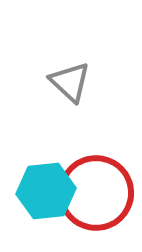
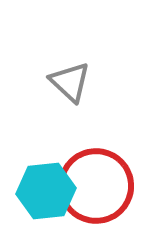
red circle: moved 7 px up
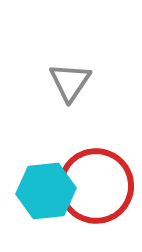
gray triangle: rotated 21 degrees clockwise
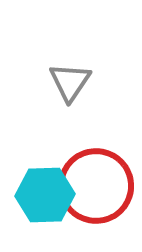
cyan hexagon: moved 1 px left, 4 px down; rotated 4 degrees clockwise
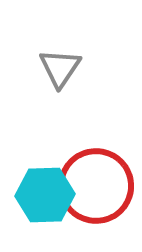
gray triangle: moved 10 px left, 14 px up
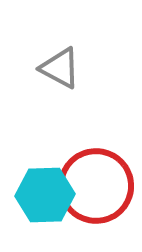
gray triangle: rotated 36 degrees counterclockwise
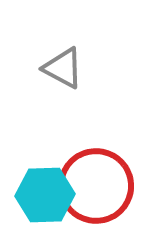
gray triangle: moved 3 px right
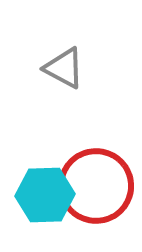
gray triangle: moved 1 px right
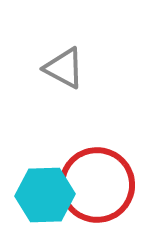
red circle: moved 1 px right, 1 px up
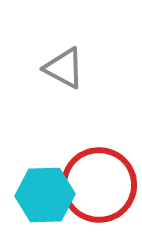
red circle: moved 2 px right
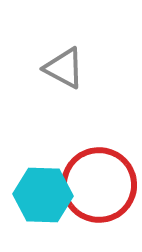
cyan hexagon: moved 2 px left; rotated 4 degrees clockwise
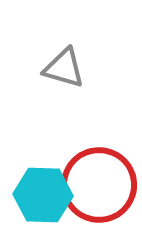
gray triangle: rotated 12 degrees counterclockwise
